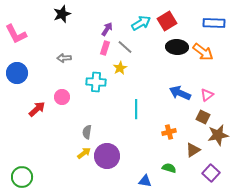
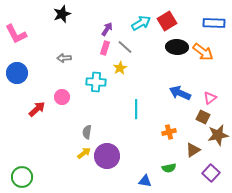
pink triangle: moved 3 px right, 3 px down
green semicircle: rotated 152 degrees clockwise
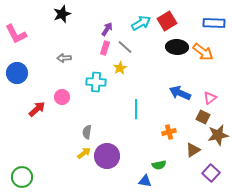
green semicircle: moved 10 px left, 3 px up
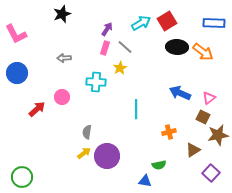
pink triangle: moved 1 px left
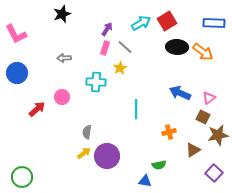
purple square: moved 3 px right
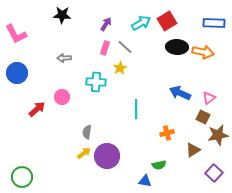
black star: moved 1 px down; rotated 24 degrees clockwise
purple arrow: moved 1 px left, 5 px up
orange arrow: rotated 25 degrees counterclockwise
orange cross: moved 2 px left, 1 px down
